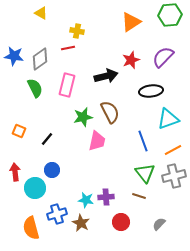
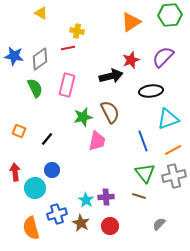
black arrow: moved 5 px right
cyan star: rotated 21 degrees clockwise
red circle: moved 11 px left, 4 px down
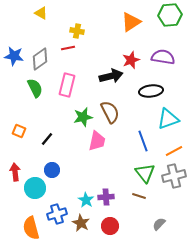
purple semicircle: rotated 55 degrees clockwise
orange line: moved 1 px right, 1 px down
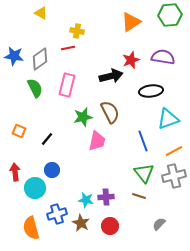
green triangle: moved 1 px left
cyan star: rotated 21 degrees counterclockwise
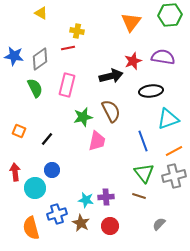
orange triangle: rotated 20 degrees counterclockwise
red star: moved 2 px right, 1 px down
brown semicircle: moved 1 px right, 1 px up
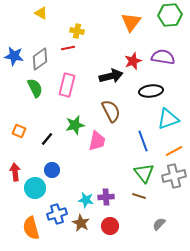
green star: moved 8 px left, 8 px down
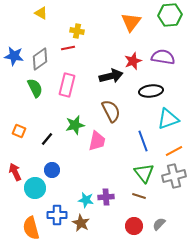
red arrow: rotated 18 degrees counterclockwise
blue cross: moved 1 px down; rotated 18 degrees clockwise
red circle: moved 24 px right
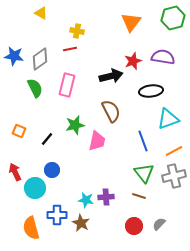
green hexagon: moved 3 px right, 3 px down; rotated 10 degrees counterclockwise
red line: moved 2 px right, 1 px down
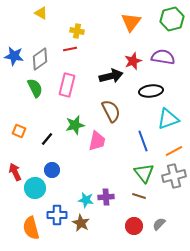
green hexagon: moved 1 px left, 1 px down
